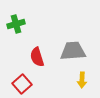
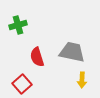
green cross: moved 2 px right, 1 px down
gray trapezoid: moved 1 px left, 1 px down; rotated 16 degrees clockwise
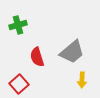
gray trapezoid: rotated 128 degrees clockwise
red square: moved 3 px left
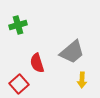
red semicircle: moved 6 px down
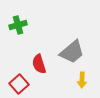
red semicircle: moved 2 px right, 1 px down
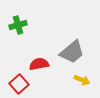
red semicircle: rotated 96 degrees clockwise
yellow arrow: rotated 70 degrees counterclockwise
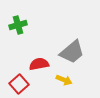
yellow arrow: moved 18 px left
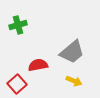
red semicircle: moved 1 px left, 1 px down
yellow arrow: moved 10 px right, 1 px down
red square: moved 2 px left
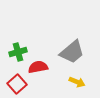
green cross: moved 27 px down
red semicircle: moved 2 px down
yellow arrow: moved 3 px right, 1 px down
